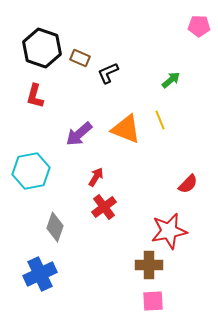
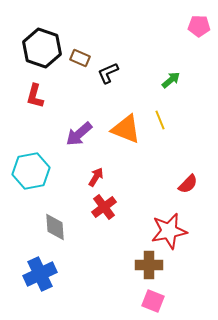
gray diamond: rotated 24 degrees counterclockwise
pink square: rotated 25 degrees clockwise
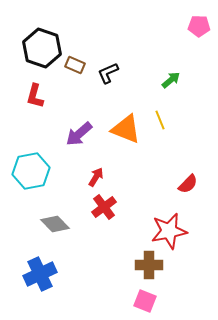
brown rectangle: moved 5 px left, 7 px down
gray diamond: moved 3 px up; rotated 40 degrees counterclockwise
pink square: moved 8 px left
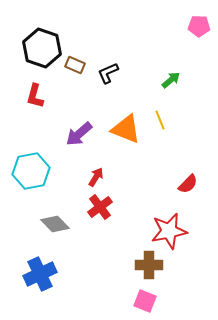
red cross: moved 4 px left
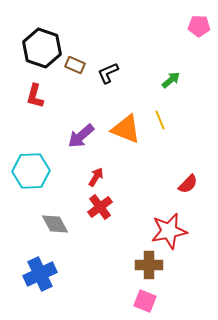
purple arrow: moved 2 px right, 2 px down
cyan hexagon: rotated 9 degrees clockwise
gray diamond: rotated 16 degrees clockwise
